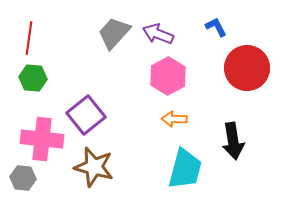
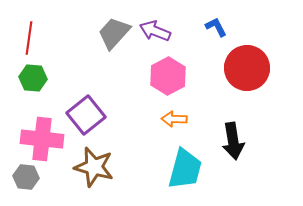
purple arrow: moved 3 px left, 3 px up
gray hexagon: moved 3 px right, 1 px up
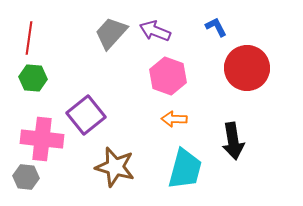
gray trapezoid: moved 3 px left
pink hexagon: rotated 12 degrees counterclockwise
brown star: moved 21 px right
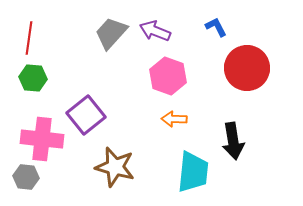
cyan trapezoid: moved 8 px right, 3 px down; rotated 9 degrees counterclockwise
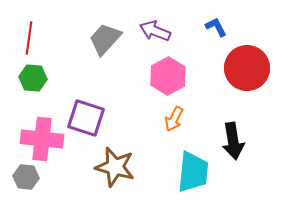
gray trapezoid: moved 6 px left, 6 px down
pink hexagon: rotated 12 degrees clockwise
purple square: moved 3 px down; rotated 33 degrees counterclockwise
orange arrow: rotated 65 degrees counterclockwise
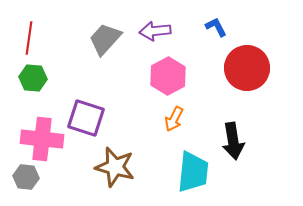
purple arrow: rotated 28 degrees counterclockwise
